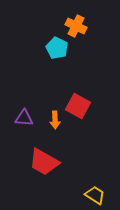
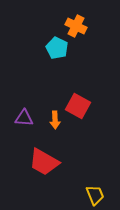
yellow trapezoid: rotated 35 degrees clockwise
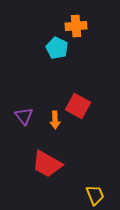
orange cross: rotated 30 degrees counterclockwise
purple triangle: moved 2 px up; rotated 48 degrees clockwise
red trapezoid: moved 3 px right, 2 px down
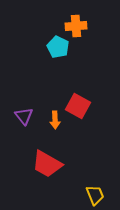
cyan pentagon: moved 1 px right, 1 px up
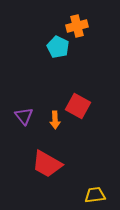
orange cross: moved 1 px right; rotated 10 degrees counterclockwise
yellow trapezoid: rotated 75 degrees counterclockwise
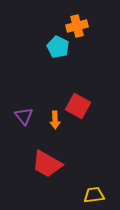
yellow trapezoid: moved 1 px left
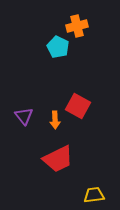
red trapezoid: moved 11 px right, 5 px up; rotated 56 degrees counterclockwise
